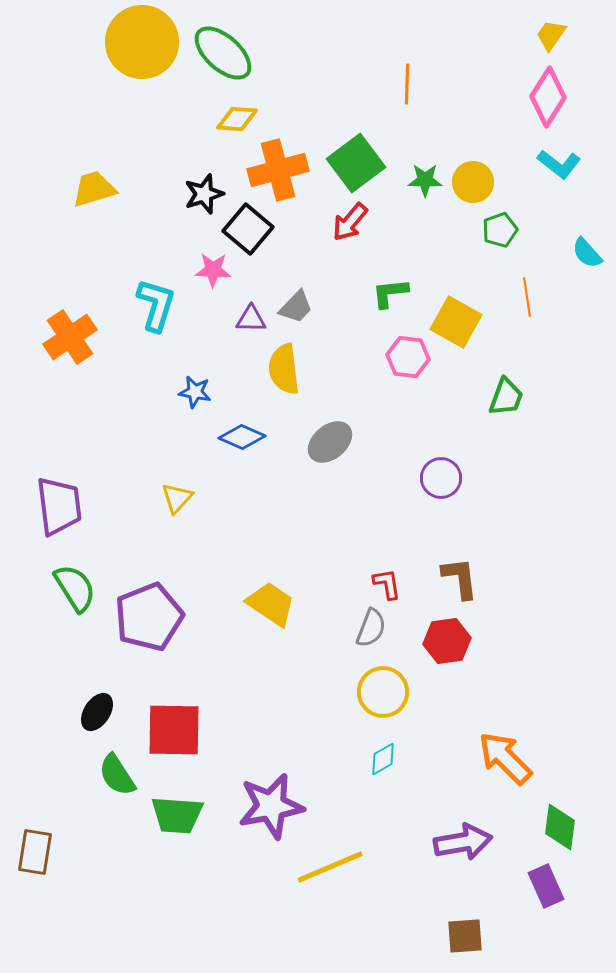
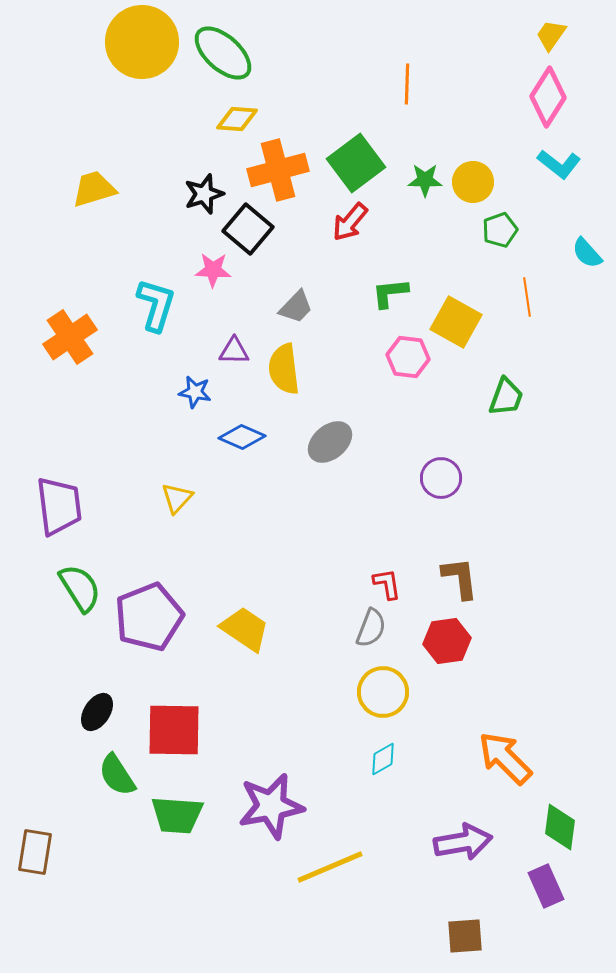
purple triangle at (251, 319): moved 17 px left, 32 px down
green semicircle at (75, 588): moved 5 px right
yellow trapezoid at (271, 604): moved 26 px left, 25 px down
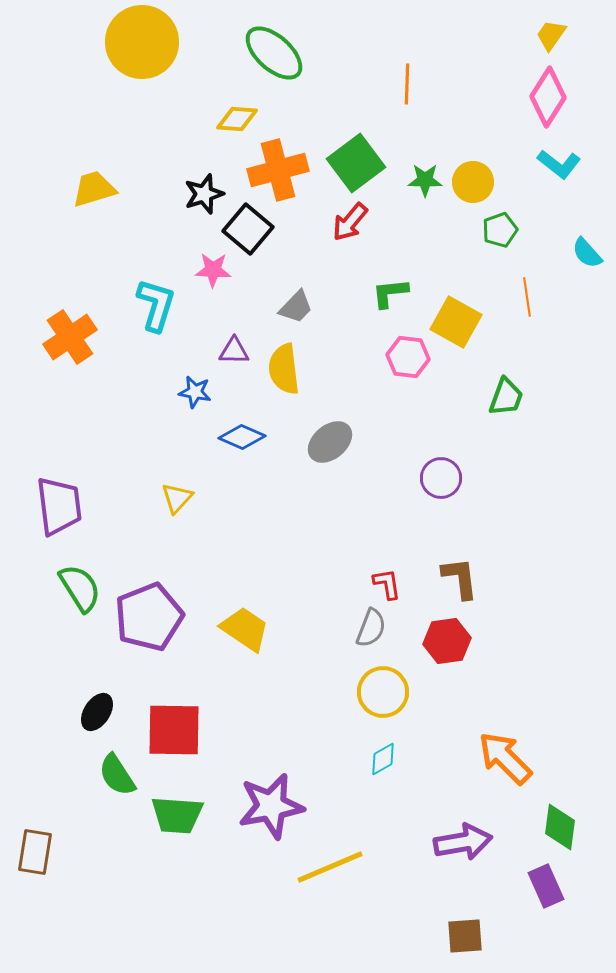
green ellipse at (223, 53): moved 51 px right
